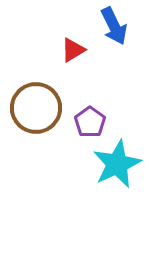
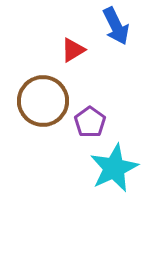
blue arrow: moved 2 px right
brown circle: moved 7 px right, 7 px up
cyan star: moved 3 px left, 4 px down
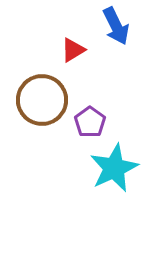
brown circle: moved 1 px left, 1 px up
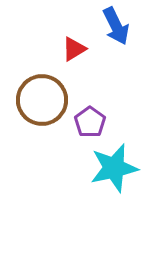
red triangle: moved 1 px right, 1 px up
cyan star: rotated 12 degrees clockwise
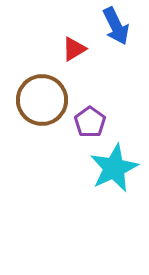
cyan star: rotated 12 degrees counterclockwise
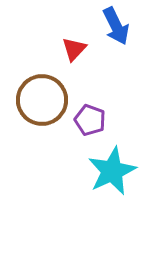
red triangle: rotated 16 degrees counterclockwise
purple pentagon: moved 2 px up; rotated 16 degrees counterclockwise
cyan star: moved 2 px left, 3 px down
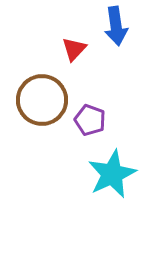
blue arrow: rotated 18 degrees clockwise
cyan star: moved 3 px down
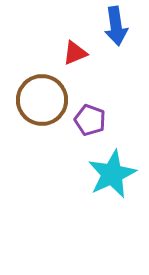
red triangle: moved 1 px right, 4 px down; rotated 24 degrees clockwise
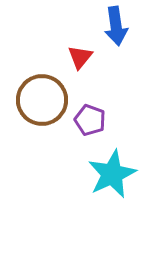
red triangle: moved 5 px right, 4 px down; rotated 28 degrees counterclockwise
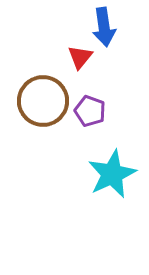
blue arrow: moved 12 px left, 1 px down
brown circle: moved 1 px right, 1 px down
purple pentagon: moved 9 px up
